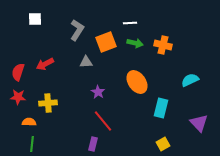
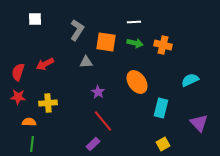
white line: moved 4 px right, 1 px up
orange square: rotated 30 degrees clockwise
purple rectangle: rotated 32 degrees clockwise
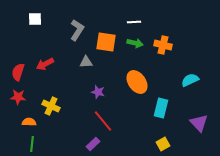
purple star: rotated 16 degrees counterclockwise
yellow cross: moved 3 px right, 3 px down; rotated 30 degrees clockwise
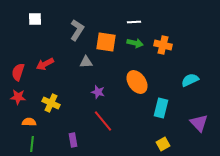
yellow cross: moved 3 px up
purple rectangle: moved 20 px left, 4 px up; rotated 56 degrees counterclockwise
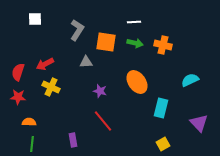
purple star: moved 2 px right, 1 px up
yellow cross: moved 16 px up
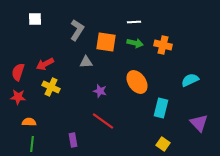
red line: rotated 15 degrees counterclockwise
yellow square: rotated 24 degrees counterclockwise
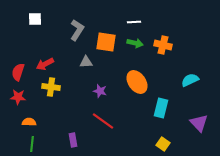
yellow cross: rotated 18 degrees counterclockwise
